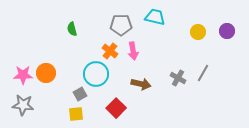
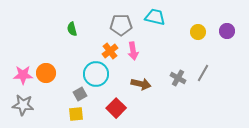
orange cross: rotated 14 degrees clockwise
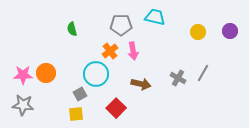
purple circle: moved 3 px right
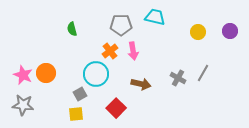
pink star: rotated 24 degrees clockwise
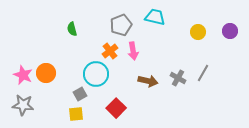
gray pentagon: rotated 20 degrees counterclockwise
brown arrow: moved 7 px right, 3 px up
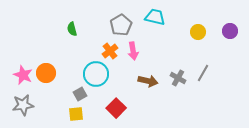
gray pentagon: rotated 10 degrees counterclockwise
gray star: rotated 15 degrees counterclockwise
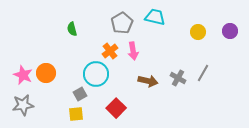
gray pentagon: moved 1 px right, 2 px up
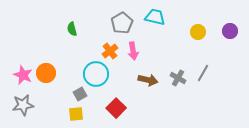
brown arrow: moved 1 px up
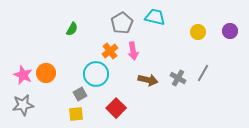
green semicircle: rotated 136 degrees counterclockwise
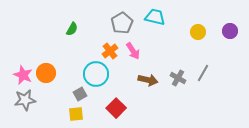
pink arrow: rotated 24 degrees counterclockwise
gray star: moved 2 px right, 5 px up
